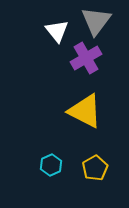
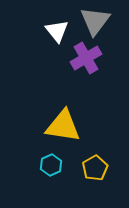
gray triangle: moved 1 px left
yellow triangle: moved 22 px left, 15 px down; rotated 18 degrees counterclockwise
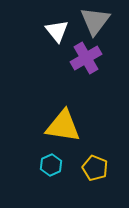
yellow pentagon: rotated 20 degrees counterclockwise
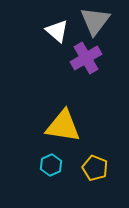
white triangle: rotated 10 degrees counterclockwise
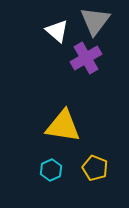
cyan hexagon: moved 5 px down
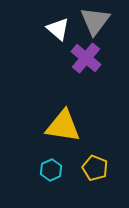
white triangle: moved 1 px right, 2 px up
purple cross: rotated 20 degrees counterclockwise
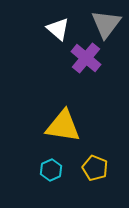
gray triangle: moved 11 px right, 3 px down
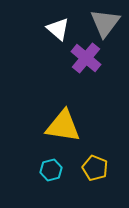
gray triangle: moved 1 px left, 1 px up
cyan hexagon: rotated 10 degrees clockwise
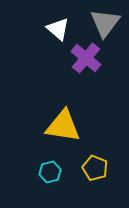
cyan hexagon: moved 1 px left, 2 px down
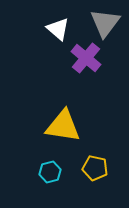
yellow pentagon: rotated 10 degrees counterclockwise
